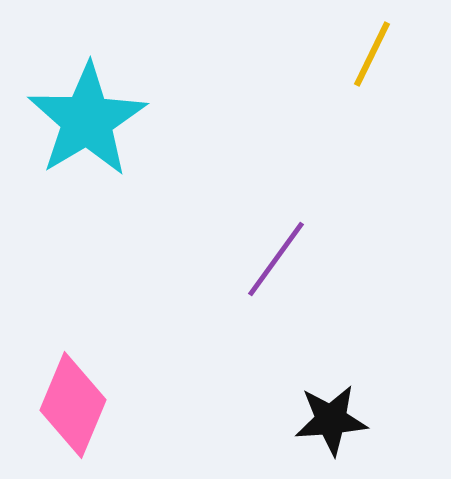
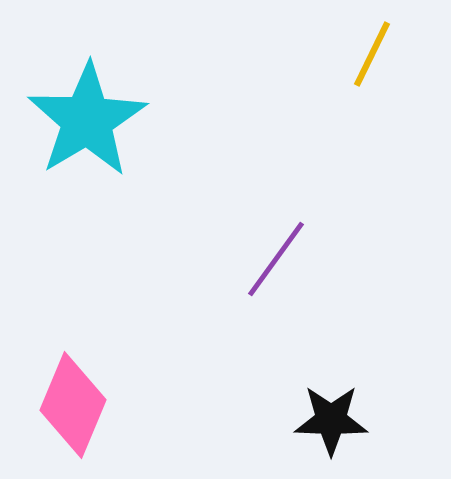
black star: rotated 6 degrees clockwise
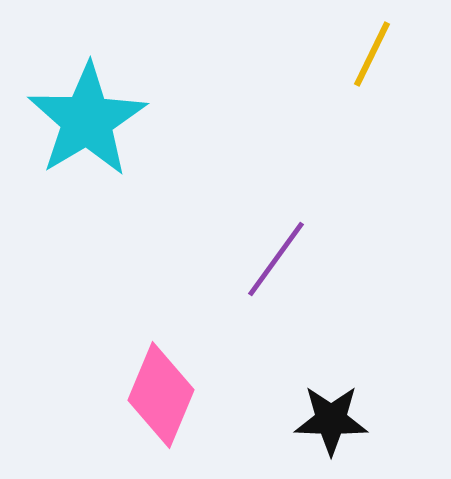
pink diamond: moved 88 px right, 10 px up
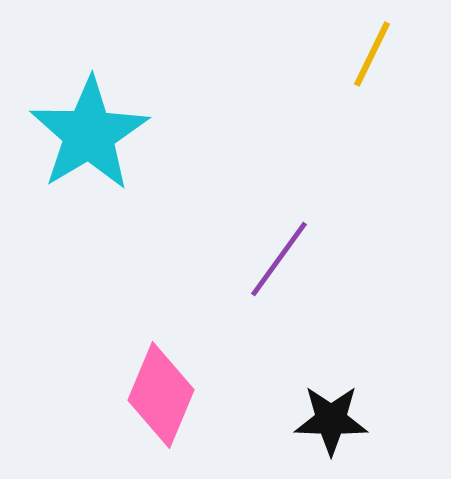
cyan star: moved 2 px right, 14 px down
purple line: moved 3 px right
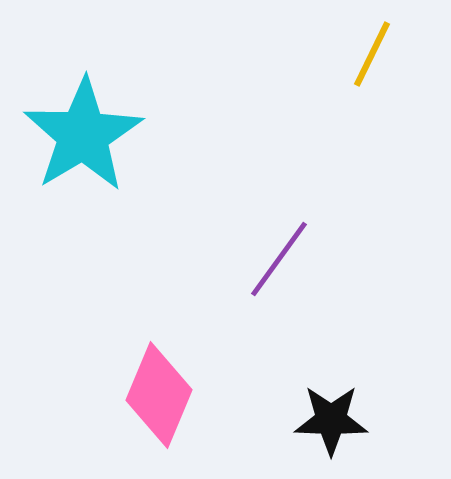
cyan star: moved 6 px left, 1 px down
pink diamond: moved 2 px left
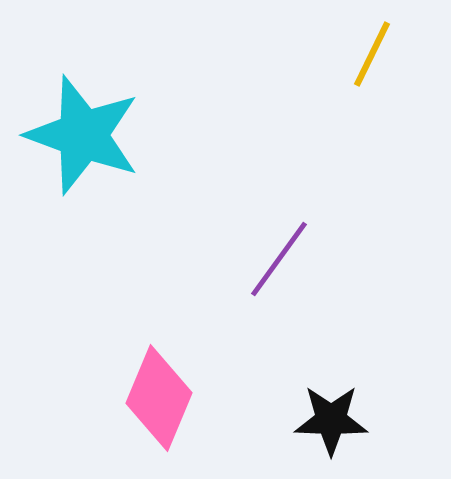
cyan star: rotated 21 degrees counterclockwise
pink diamond: moved 3 px down
